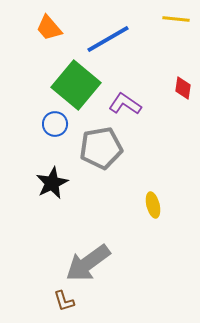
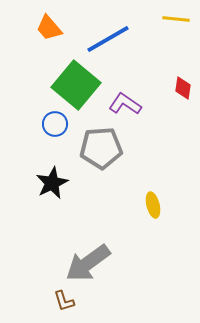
gray pentagon: rotated 6 degrees clockwise
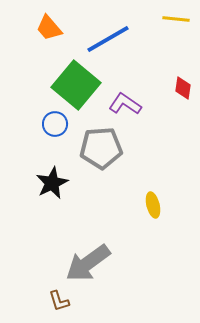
brown L-shape: moved 5 px left
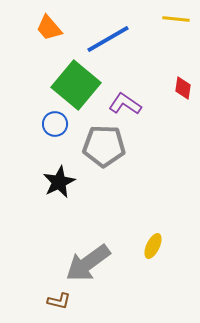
gray pentagon: moved 3 px right, 2 px up; rotated 6 degrees clockwise
black star: moved 7 px right, 1 px up
yellow ellipse: moved 41 px down; rotated 40 degrees clockwise
brown L-shape: rotated 60 degrees counterclockwise
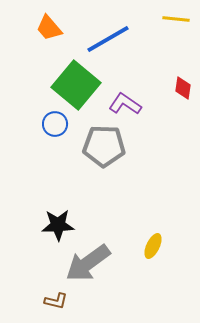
black star: moved 1 px left, 43 px down; rotated 24 degrees clockwise
brown L-shape: moved 3 px left
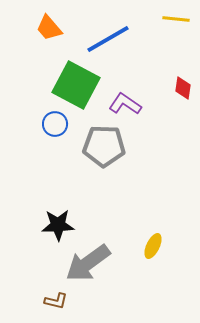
green square: rotated 12 degrees counterclockwise
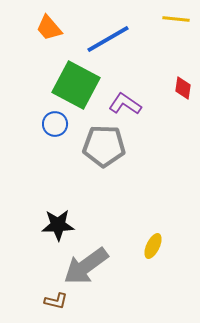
gray arrow: moved 2 px left, 3 px down
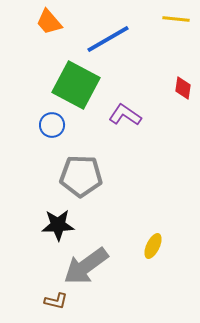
orange trapezoid: moved 6 px up
purple L-shape: moved 11 px down
blue circle: moved 3 px left, 1 px down
gray pentagon: moved 23 px left, 30 px down
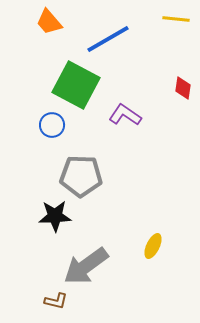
black star: moved 3 px left, 9 px up
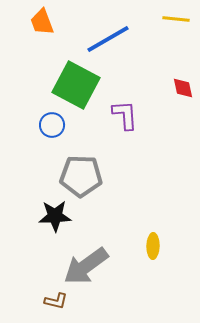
orange trapezoid: moved 7 px left; rotated 20 degrees clockwise
red diamond: rotated 20 degrees counterclockwise
purple L-shape: rotated 52 degrees clockwise
yellow ellipse: rotated 25 degrees counterclockwise
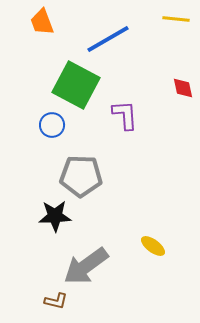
yellow ellipse: rotated 55 degrees counterclockwise
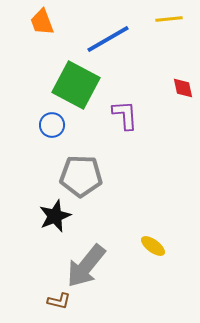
yellow line: moved 7 px left; rotated 12 degrees counterclockwise
black star: rotated 20 degrees counterclockwise
gray arrow: rotated 15 degrees counterclockwise
brown L-shape: moved 3 px right
